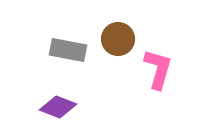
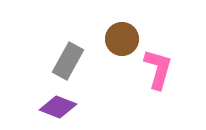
brown circle: moved 4 px right
gray rectangle: moved 11 px down; rotated 72 degrees counterclockwise
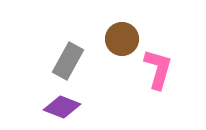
purple diamond: moved 4 px right
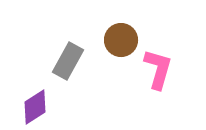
brown circle: moved 1 px left, 1 px down
purple diamond: moved 27 px left; rotated 54 degrees counterclockwise
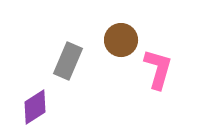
gray rectangle: rotated 6 degrees counterclockwise
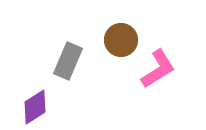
pink L-shape: rotated 42 degrees clockwise
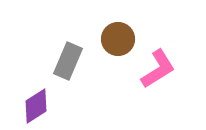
brown circle: moved 3 px left, 1 px up
purple diamond: moved 1 px right, 1 px up
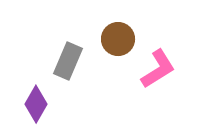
purple diamond: moved 2 px up; rotated 27 degrees counterclockwise
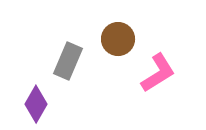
pink L-shape: moved 4 px down
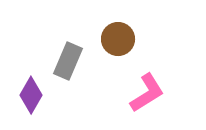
pink L-shape: moved 11 px left, 20 px down
purple diamond: moved 5 px left, 9 px up
